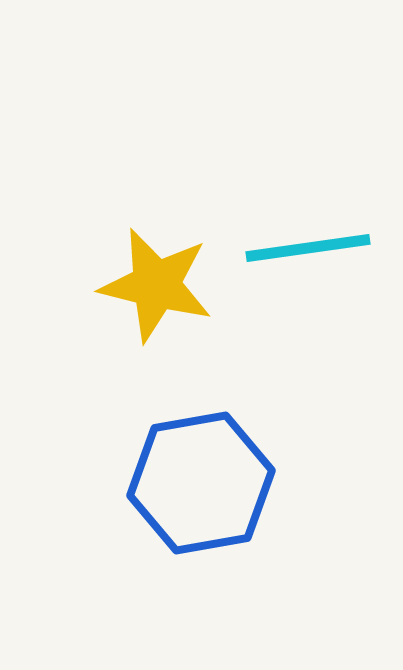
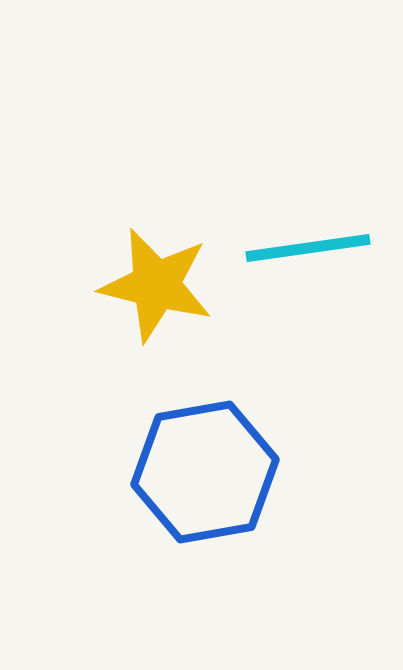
blue hexagon: moved 4 px right, 11 px up
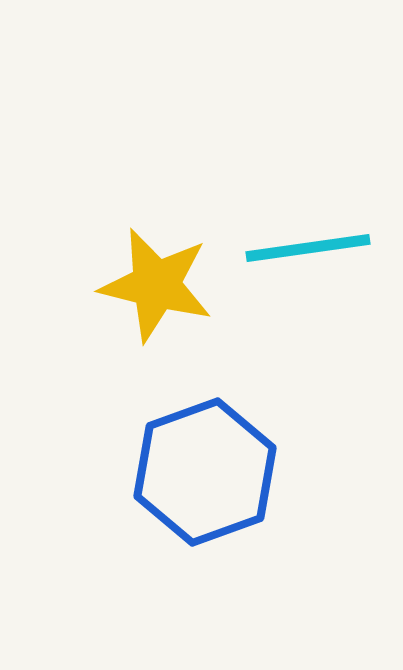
blue hexagon: rotated 10 degrees counterclockwise
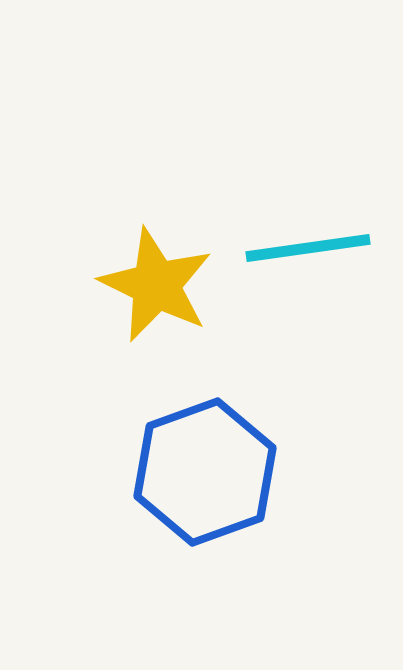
yellow star: rotated 12 degrees clockwise
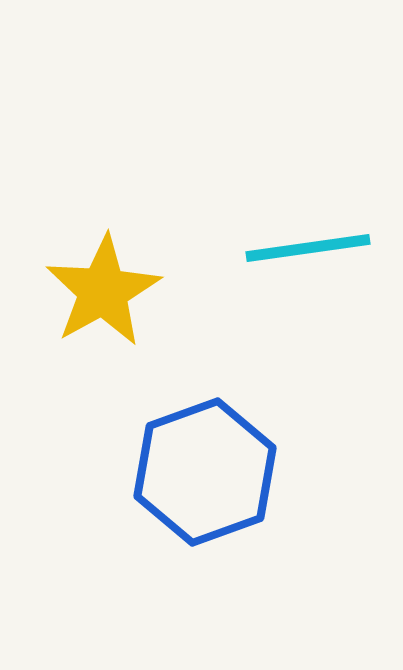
yellow star: moved 53 px left, 6 px down; rotated 17 degrees clockwise
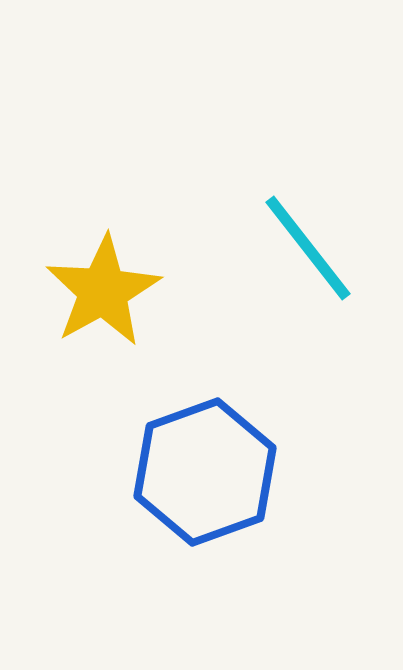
cyan line: rotated 60 degrees clockwise
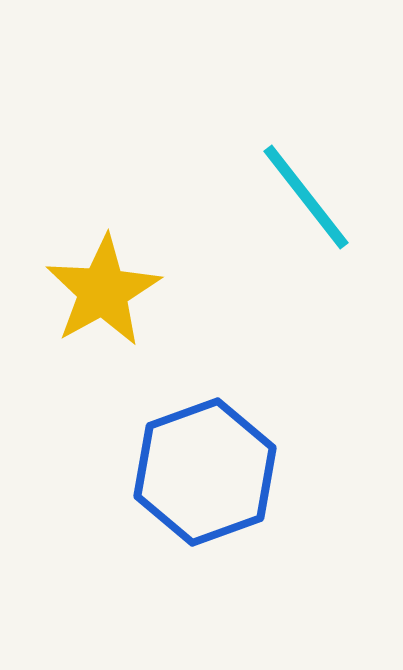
cyan line: moved 2 px left, 51 px up
